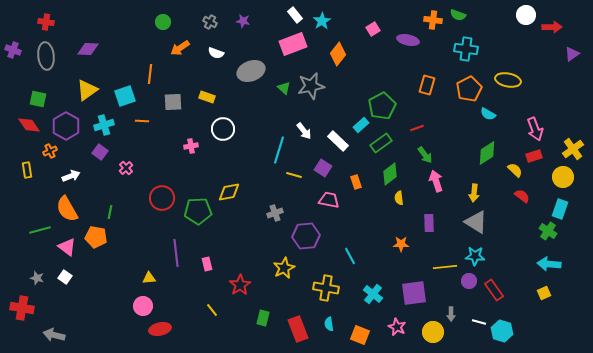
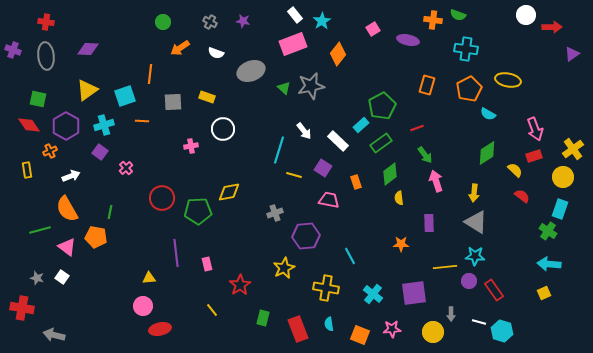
white square at (65, 277): moved 3 px left
pink star at (397, 327): moved 5 px left, 2 px down; rotated 30 degrees counterclockwise
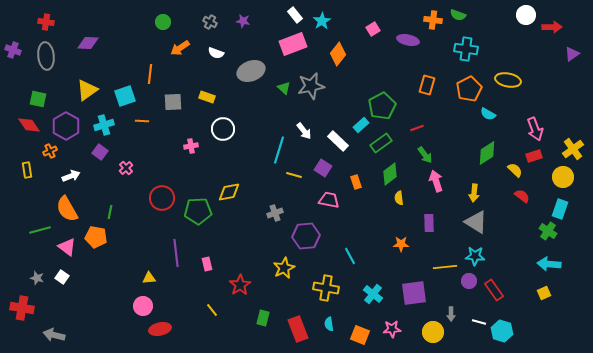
purple diamond at (88, 49): moved 6 px up
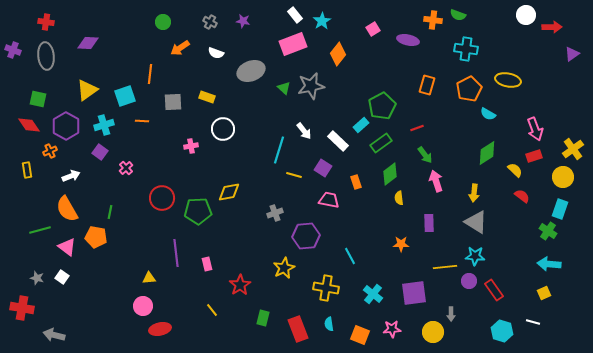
white line at (479, 322): moved 54 px right
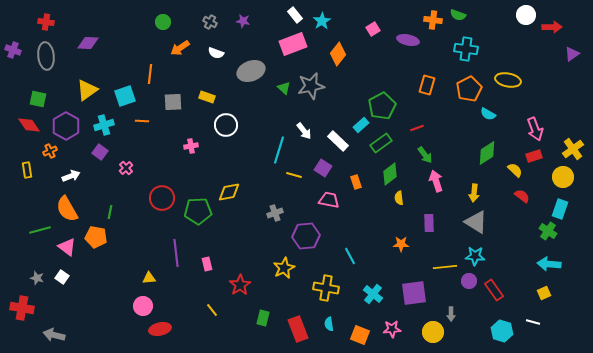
white circle at (223, 129): moved 3 px right, 4 px up
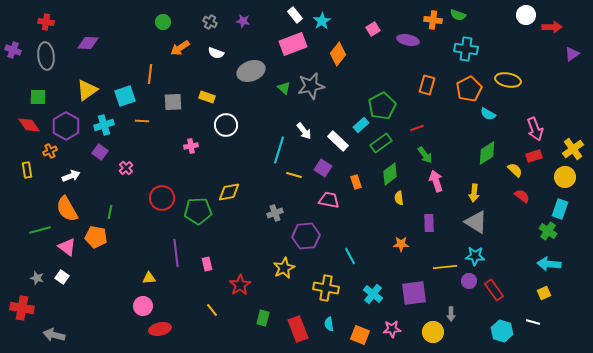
green square at (38, 99): moved 2 px up; rotated 12 degrees counterclockwise
yellow circle at (563, 177): moved 2 px right
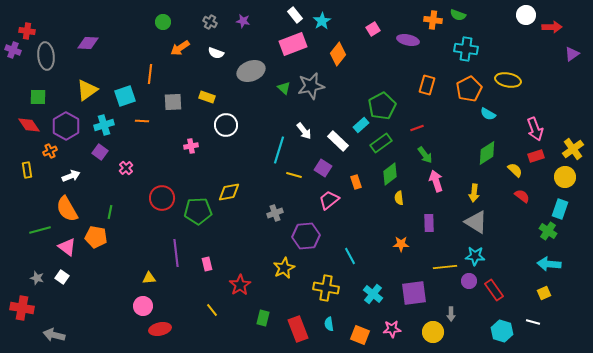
red cross at (46, 22): moved 19 px left, 9 px down
red rectangle at (534, 156): moved 2 px right
pink trapezoid at (329, 200): rotated 50 degrees counterclockwise
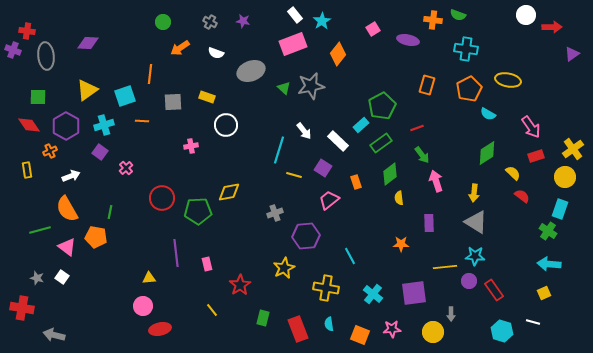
pink arrow at (535, 129): moved 4 px left, 2 px up; rotated 15 degrees counterclockwise
green arrow at (425, 155): moved 3 px left
yellow semicircle at (515, 170): moved 2 px left, 3 px down
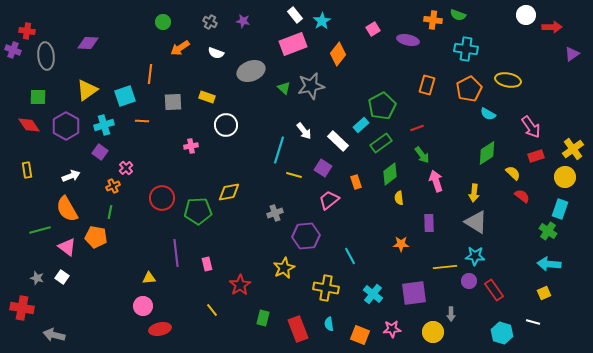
orange cross at (50, 151): moved 63 px right, 35 px down
cyan hexagon at (502, 331): moved 2 px down
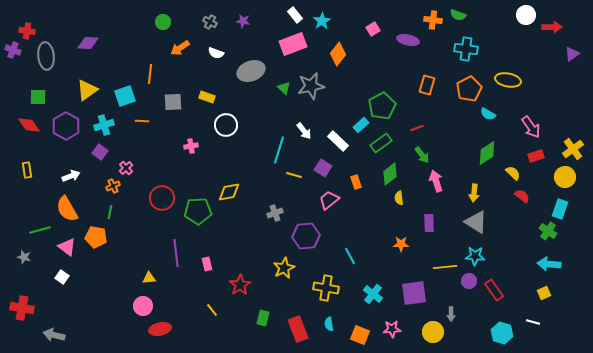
gray star at (37, 278): moved 13 px left, 21 px up
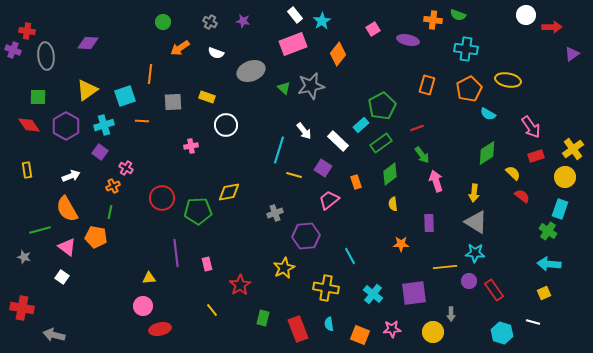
pink cross at (126, 168): rotated 16 degrees counterclockwise
yellow semicircle at (399, 198): moved 6 px left, 6 px down
cyan star at (475, 256): moved 3 px up
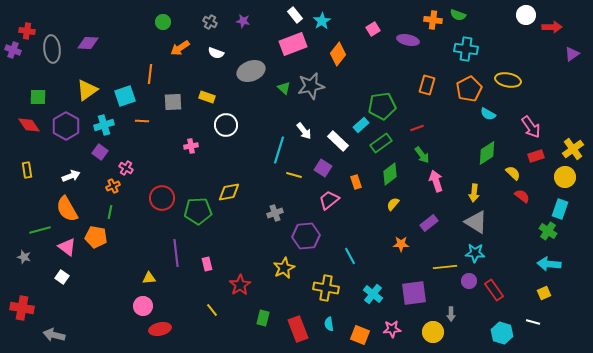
gray ellipse at (46, 56): moved 6 px right, 7 px up
green pentagon at (382, 106): rotated 20 degrees clockwise
yellow semicircle at (393, 204): rotated 48 degrees clockwise
purple rectangle at (429, 223): rotated 54 degrees clockwise
